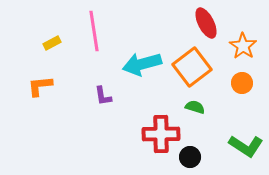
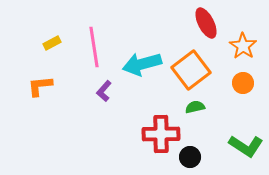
pink line: moved 16 px down
orange square: moved 1 px left, 3 px down
orange circle: moved 1 px right
purple L-shape: moved 1 px right, 5 px up; rotated 50 degrees clockwise
green semicircle: rotated 30 degrees counterclockwise
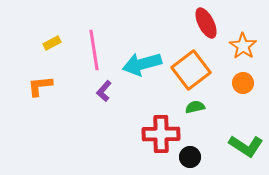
pink line: moved 3 px down
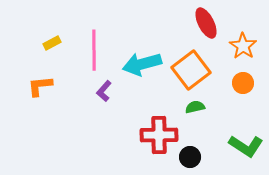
pink line: rotated 9 degrees clockwise
red cross: moved 2 px left, 1 px down
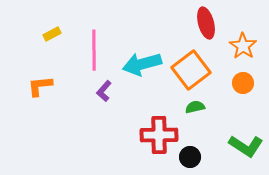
red ellipse: rotated 12 degrees clockwise
yellow rectangle: moved 9 px up
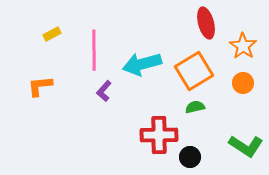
orange square: moved 3 px right, 1 px down; rotated 6 degrees clockwise
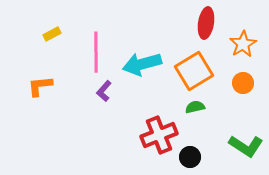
red ellipse: rotated 24 degrees clockwise
orange star: moved 2 px up; rotated 8 degrees clockwise
pink line: moved 2 px right, 2 px down
red cross: rotated 21 degrees counterclockwise
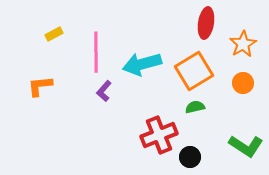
yellow rectangle: moved 2 px right
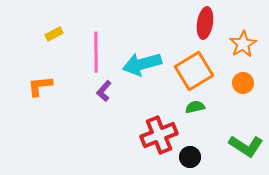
red ellipse: moved 1 px left
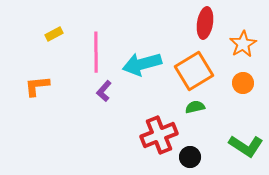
orange L-shape: moved 3 px left
